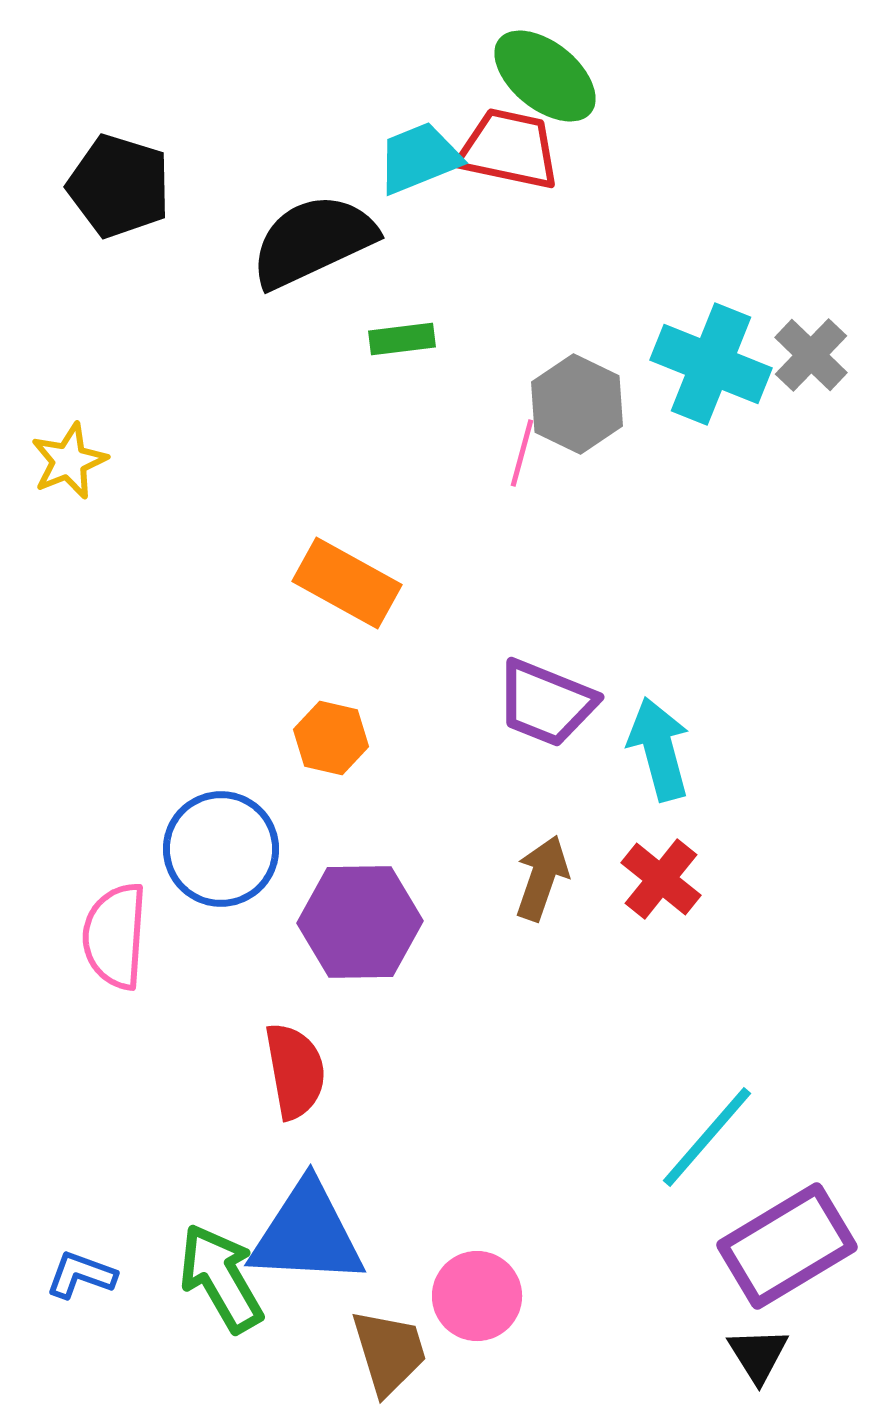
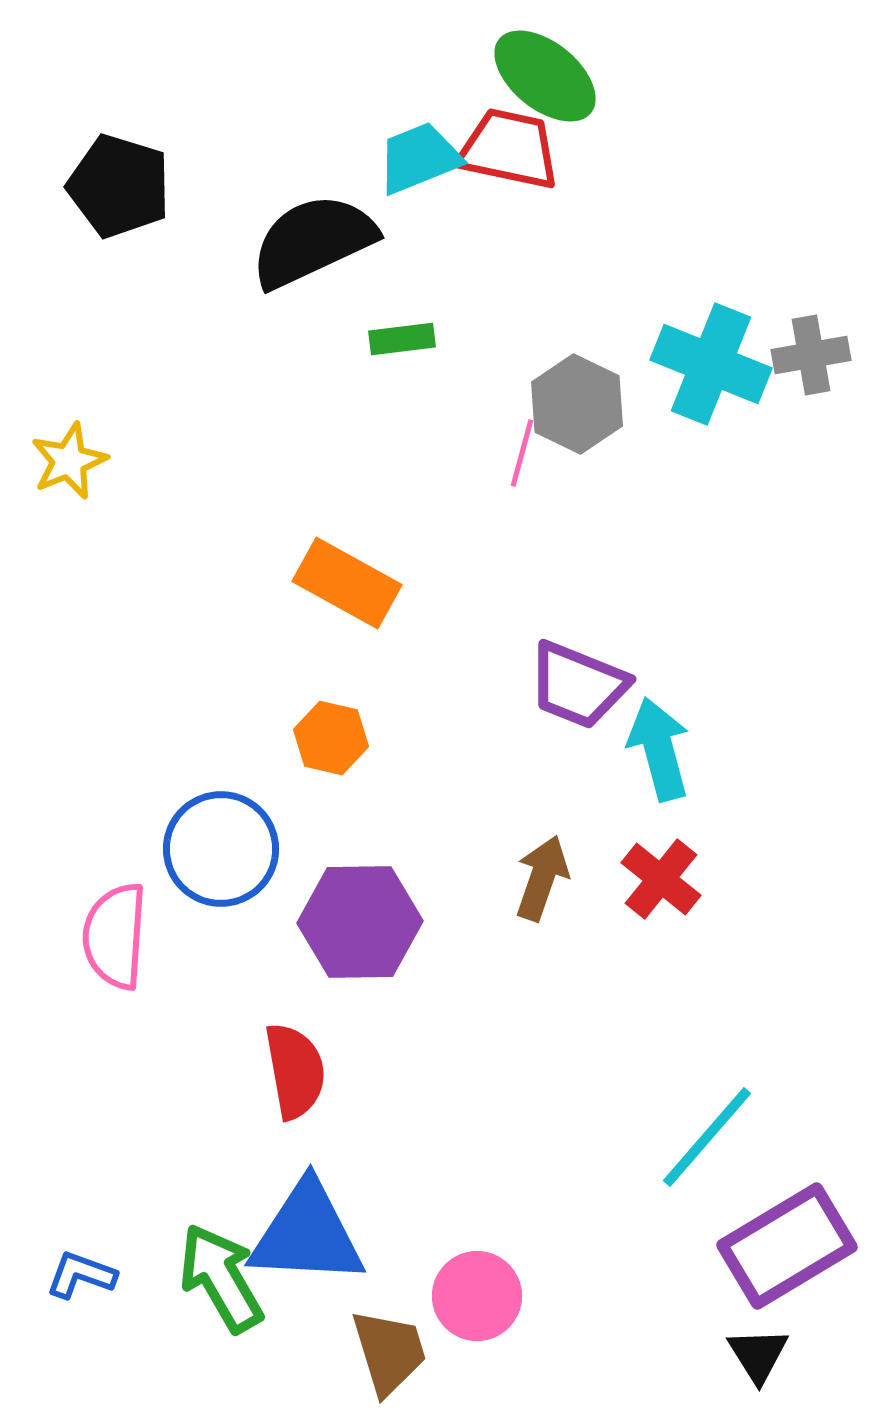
gray cross: rotated 36 degrees clockwise
purple trapezoid: moved 32 px right, 18 px up
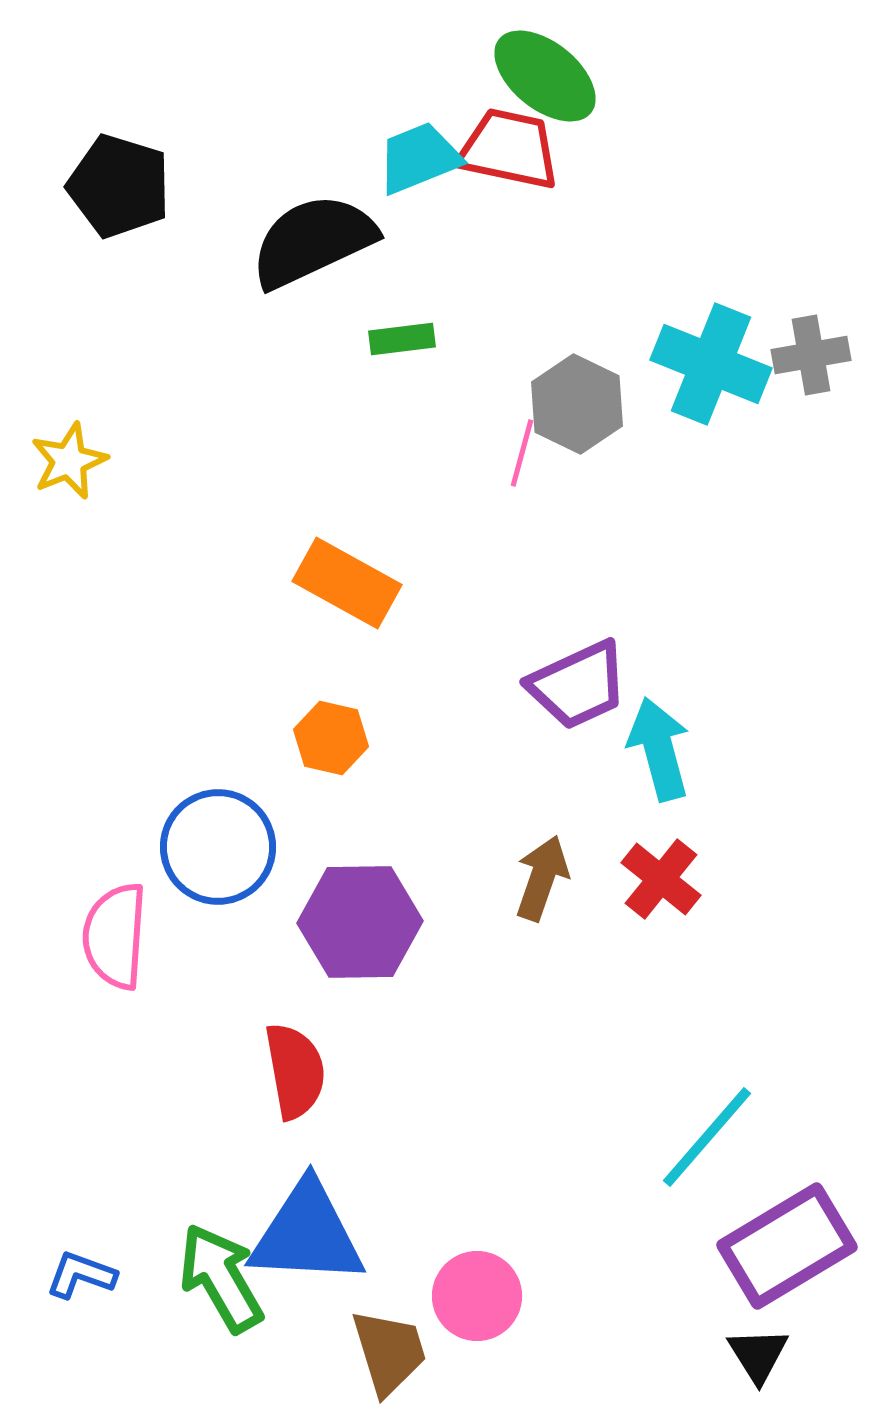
purple trapezoid: rotated 47 degrees counterclockwise
blue circle: moved 3 px left, 2 px up
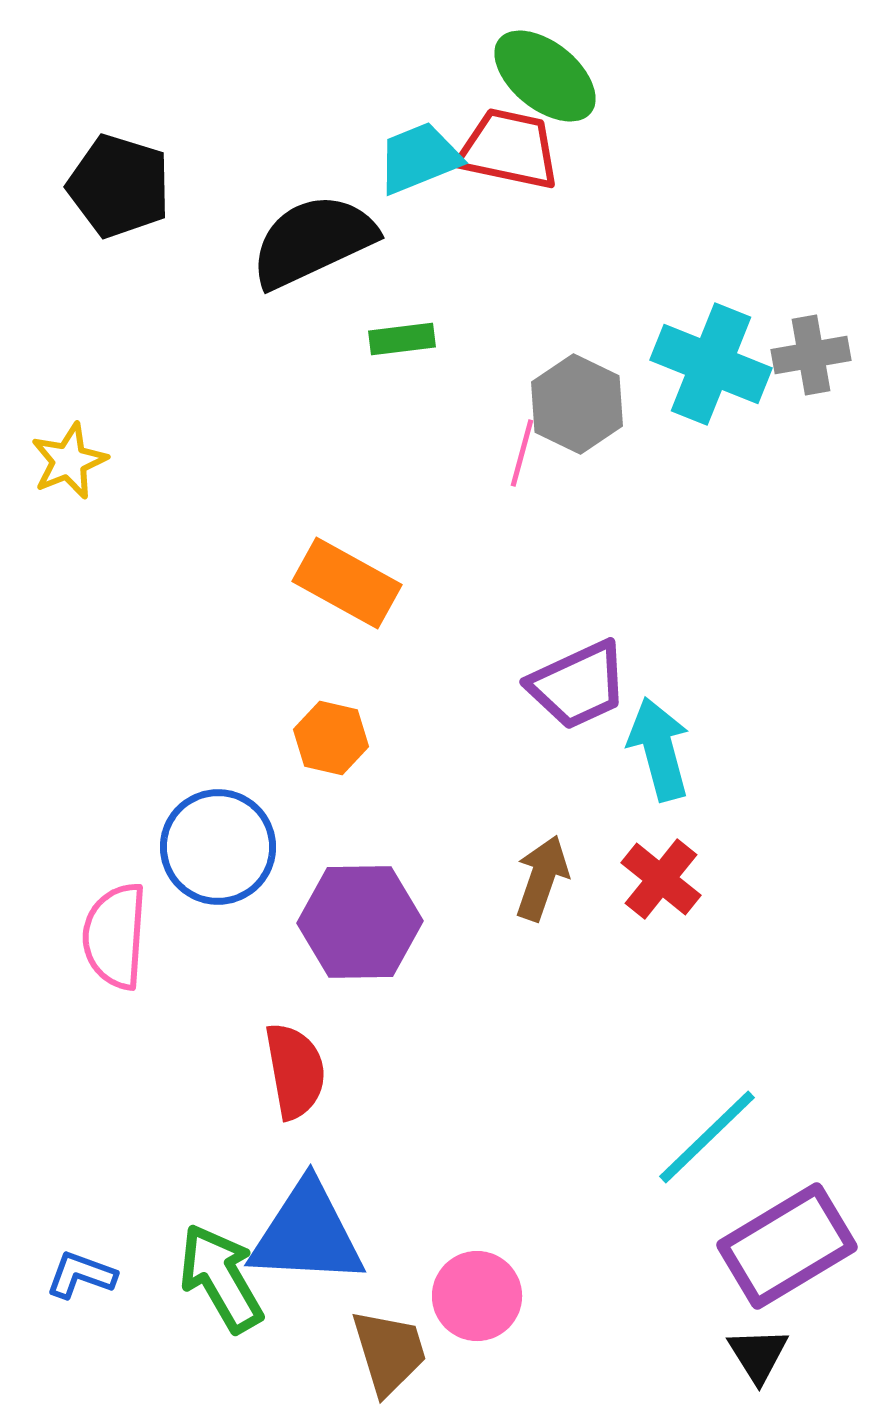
cyan line: rotated 5 degrees clockwise
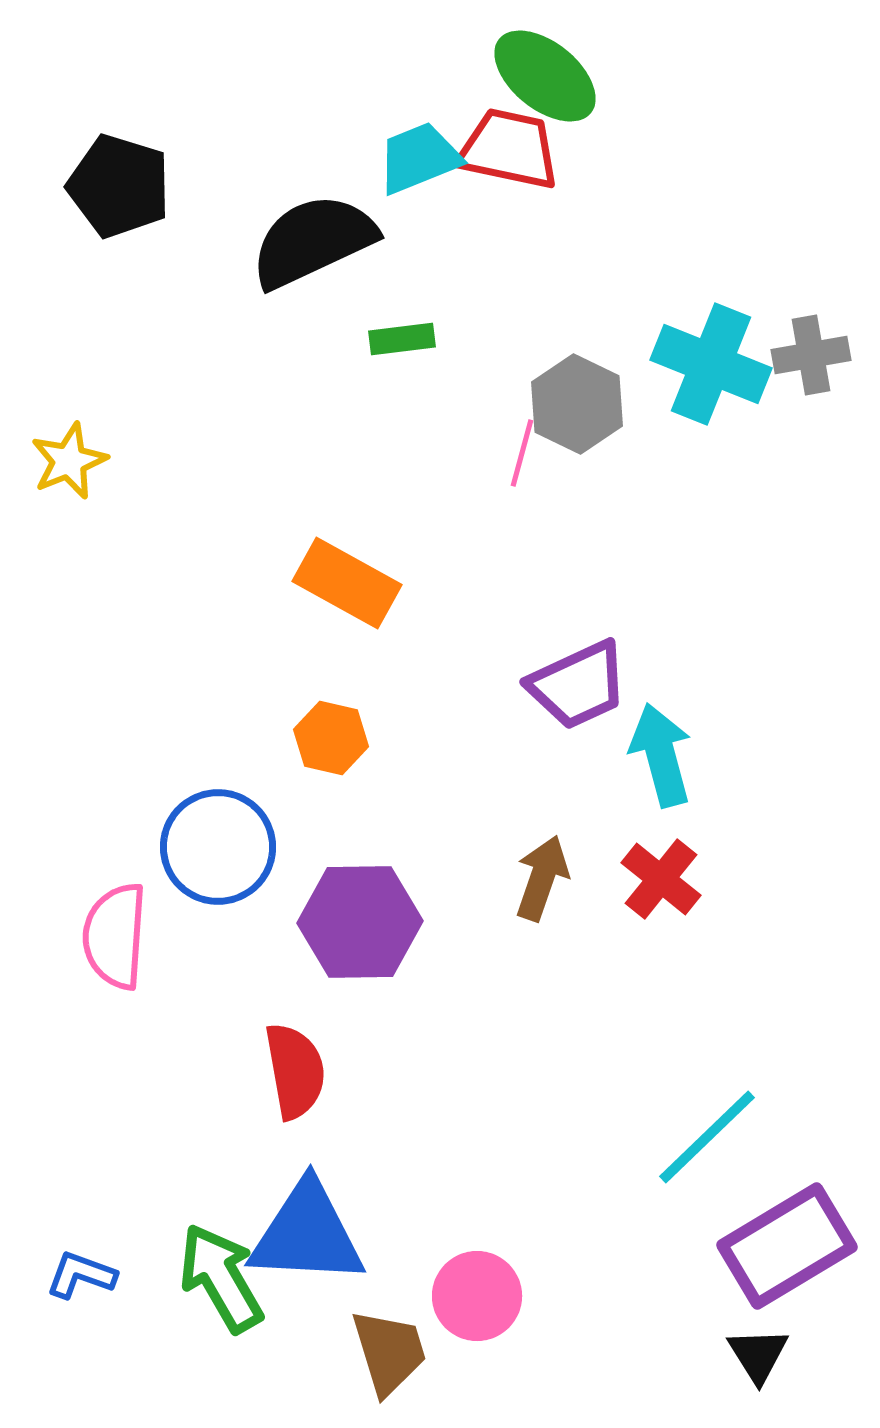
cyan arrow: moved 2 px right, 6 px down
